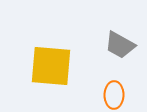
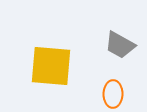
orange ellipse: moved 1 px left, 1 px up
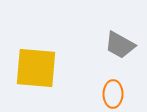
yellow square: moved 15 px left, 2 px down
